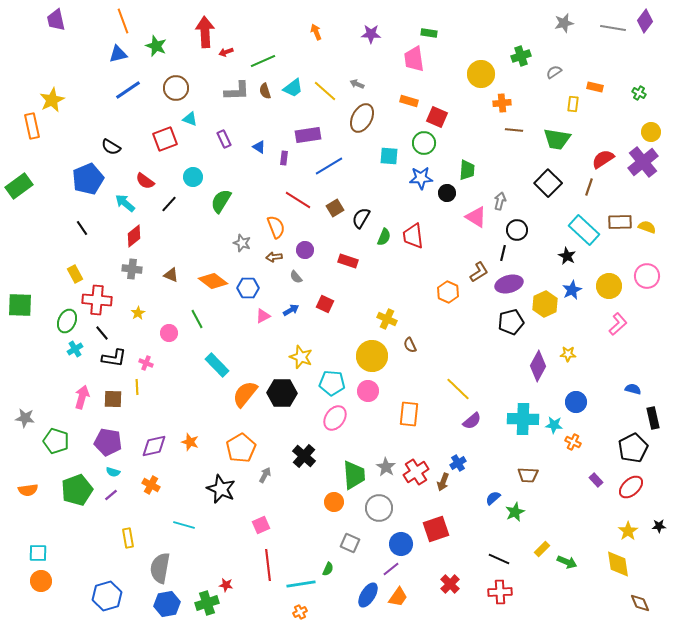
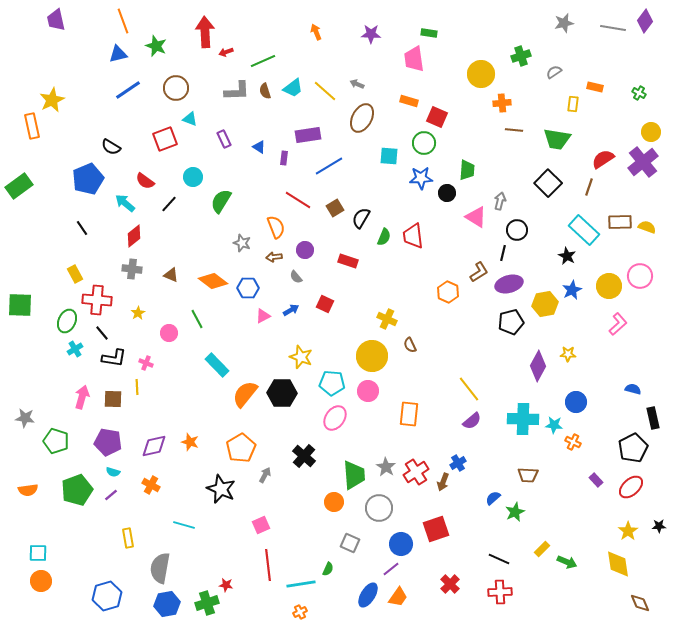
pink circle at (647, 276): moved 7 px left
yellow hexagon at (545, 304): rotated 15 degrees clockwise
yellow line at (458, 389): moved 11 px right; rotated 8 degrees clockwise
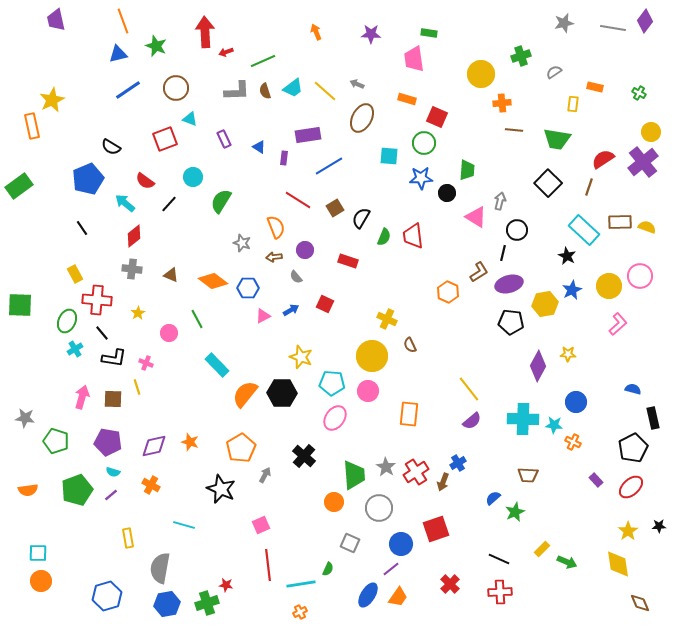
orange rectangle at (409, 101): moved 2 px left, 2 px up
black pentagon at (511, 322): rotated 20 degrees clockwise
yellow line at (137, 387): rotated 14 degrees counterclockwise
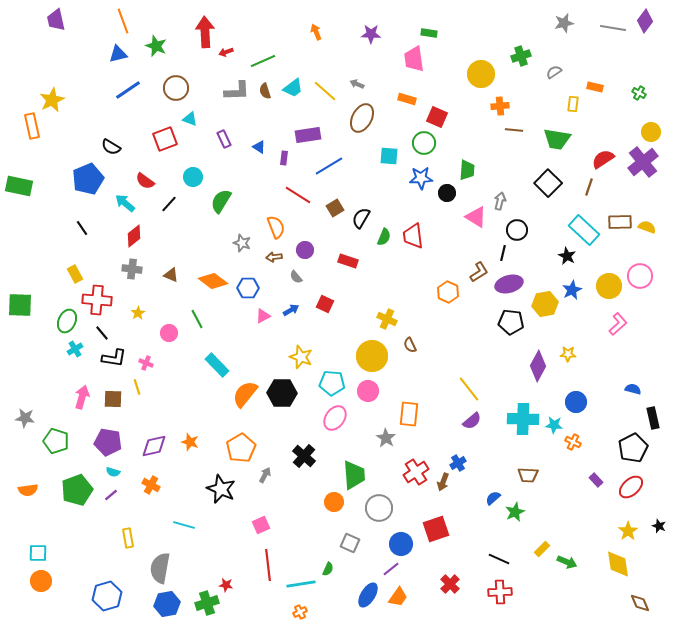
orange cross at (502, 103): moved 2 px left, 3 px down
green rectangle at (19, 186): rotated 48 degrees clockwise
red line at (298, 200): moved 5 px up
gray star at (386, 467): moved 29 px up
black star at (659, 526): rotated 24 degrees clockwise
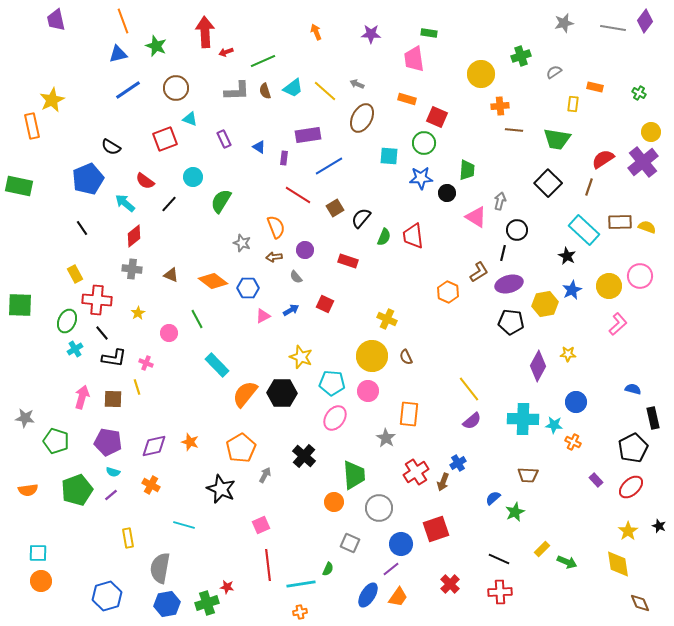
black semicircle at (361, 218): rotated 10 degrees clockwise
brown semicircle at (410, 345): moved 4 px left, 12 px down
red star at (226, 585): moved 1 px right, 2 px down
orange cross at (300, 612): rotated 16 degrees clockwise
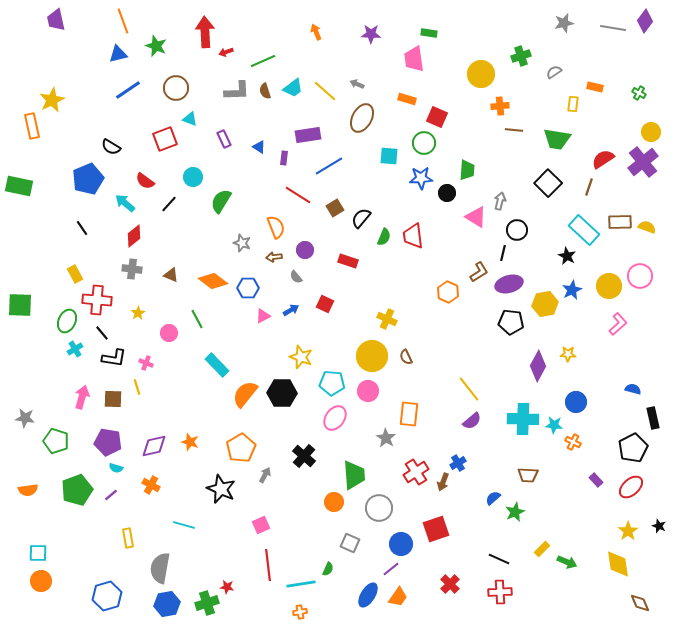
cyan semicircle at (113, 472): moved 3 px right, 4 px up
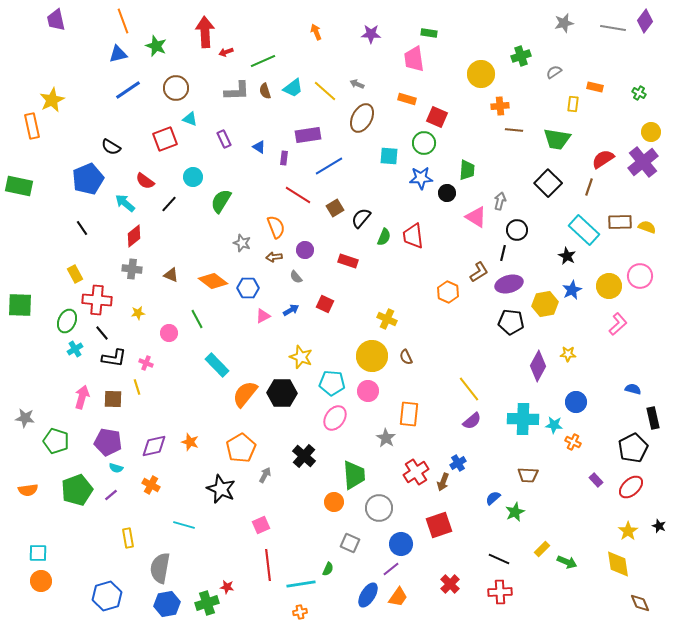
yellow star at (138, 313): rotated 24 degrees clockwise
red square at (436, 529): moved 3 px right, 4 px up
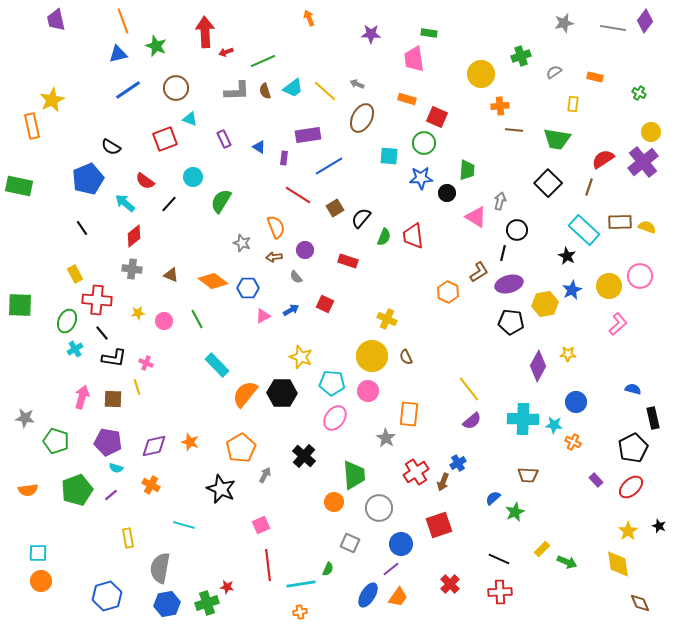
orange arrow at (316, 32): moved 7 px left, 14 px up
orange rectangle at (595, 87): moved 10 px up
pink circle at (169, 333): moved 5 px left, 12 px up
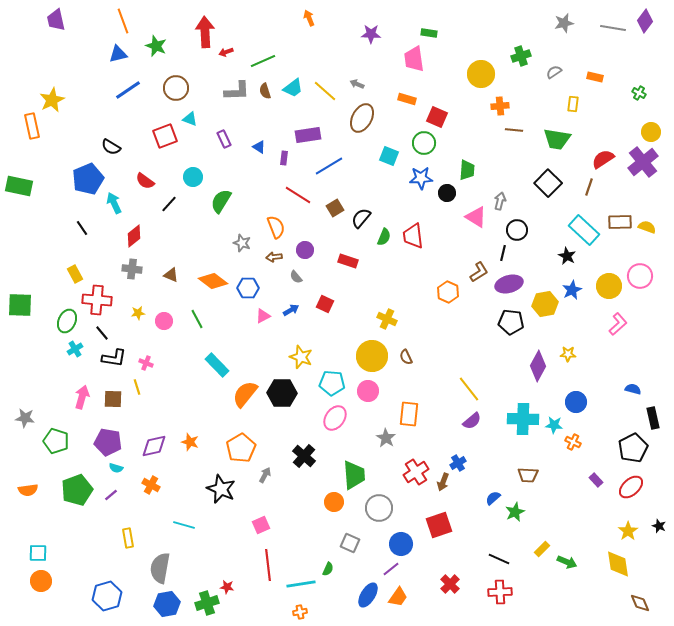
red square at (165, 139): moved 3 px up
cyan square at (389, 156): rotated 18 degrees clockwise
cyan arrow at (125, 203): moved 11 px left; rotated 25 degrees clockwise
